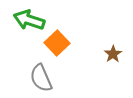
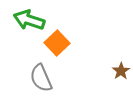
brown star: moved 8 px right, 17 px down
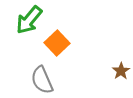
green arrow: rotated 68 degrees counterclockwise
gray semicircle: moved 1 px right, 2 px down
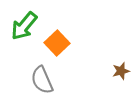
green arrow: moved 5 px left, 6 px down
brown star: rotated 18 degrees clockwise
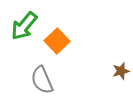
orange square: moved 2 px up
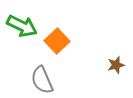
green arrow: moved 2 px left; rotated 104 degrees counterclockwise
brown star: moved 5 px left, 6 px up
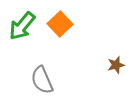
green arrow: rotated 104 degrees clockwise
orange square: moved 3 px right, 17 px up
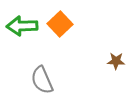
green arrow: rotated 48 degrees clockwise
brown star: moved 4 px up; rotated 18 degrees clockwise
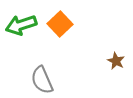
green arrow: moved 1 px left, 1 px up; rotated 16 degrees counterclockwise
brown star: rotated 24 degrees clockwise
